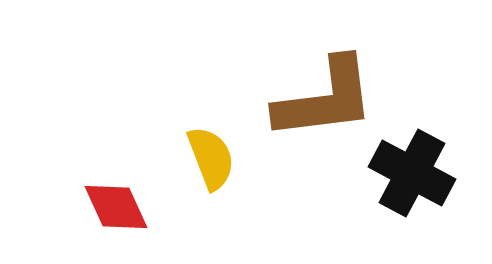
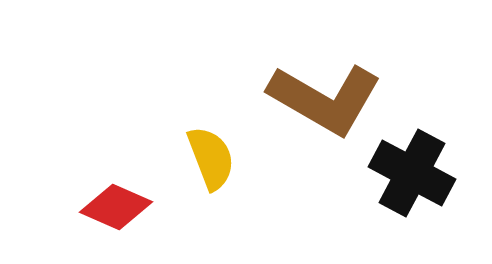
brown L-shape: rotated 37 degrees clockwise
red diamond: rotated 42 degrees counterclockwise
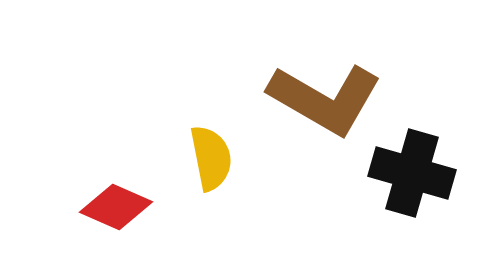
yellow semicircle: rotated 10 degrees clockwise
black cross: rotated 12 degrees counterclockwise
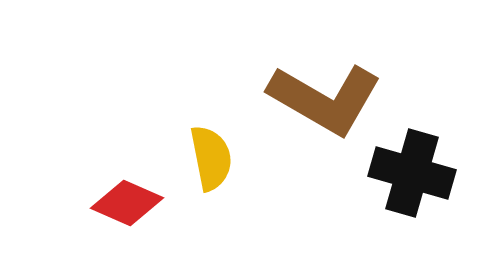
red diamond: moved 11 px right, 4 px up
